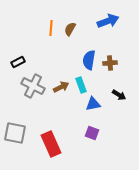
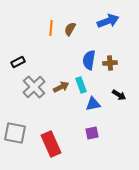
gray cross: moved 1 px right, 1 px down; rotated 20 degrees clockwise
purple square: rotated 32 degrees counterclockwise
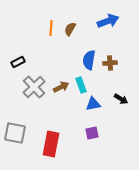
black arrow: moved 2 px right, 4 px down
red rectangle: rotated 35 degrees clockwise
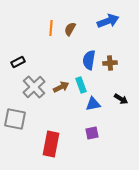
gray square: moved 14 px up
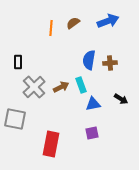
brown semicircle: moved 3 px right, 6 px up; rotated 24 degrees clockwise
black rectangle: rotated 64 degrees counterclockwise
